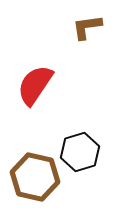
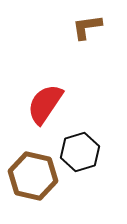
red semicircle: moved 10 px right, 19 px down
brown hexagon: moved 2 px left, 1 px up
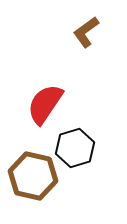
brown L-shape: moved 1 px left, 5 px down; rotated 28 degrees counterclockwise
black hexagon: moved 5 px left, 4 px up
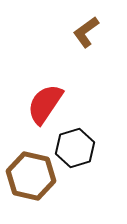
brown hexagon: moved 2 px left
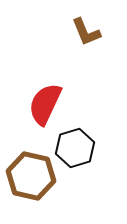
brown L-shape: rotated 76 degrees counterclockwise
red semicircle: rotated 9 degrees counterclockwise
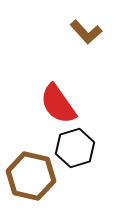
brown L-shape: rotated 20 degrees counterclockwise
red semicircle: moved 13 px right; rotated 60 degrees counterclockwise
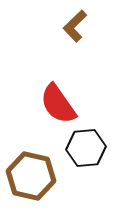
brown L-shape: moved 11 px left, 6 px up; rotated 88 degrees clockwise
black hexagon: moved 11 px right; rotated 12 degrees clockwise
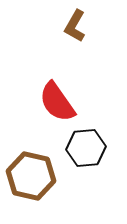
brown L-shape: rotated 16 degrees counterclockwise
red semicircle: moved 1 px left, 2 px up
